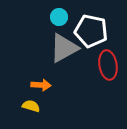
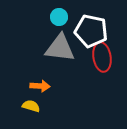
gray triangle: moved 4 px left; rotated 36 degrees clockwise
red ellipse: moved 6 px left, 8 px up
orange arrow: moved 1 px left, 1 px down
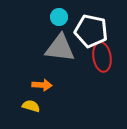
orange arrow: moved 2 px right, 1 px up
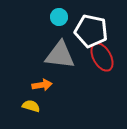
gray triangle: moved 7 px down
red ellipse: rotated 20 degrees counterclockwise
orange arrow: rotated 12 degrees counterclockwise
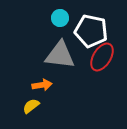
cyan circle: moved 1 px right, 1 px down
red ellipse: rotated 60 degrees clockwise
yellow semicircle: rotated 54 degrees counterclockwise
